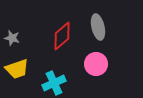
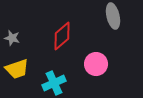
gray ellipse: moved 15 px right, 11 px up
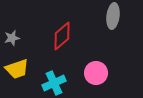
gray ellipse: rotated 20 degrees clockwise
gray star: rotated 28 degrees counterclockwise
pink circle: moved 9 px down
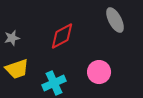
gray ellipse: moved 2 px right, 4 px down; rotated 35 degrees counterclockwise
red diamond: rotated 12 degrees clockwise
pink circle: moved 3 px right, 1 px up
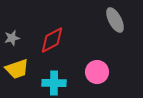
red diamond: moved 10 px left, 4 px down
pink circle: moved 2 px left
cyan cross: rotated 25 degrees clockwise
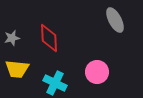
red diamond: moved 3 px left, 2 px up; rotated 64 degrees counterclockwise
yellow trapezoid: rotated 25 degrees clockwise
cyan cross: moved 1 px right; rotated 25 degrees clockwise
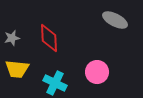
gray ellipse: rotated 35 degrees counterclockwise
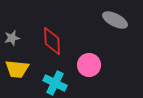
red diamond: moved 3 px right, 3 px down
pink circle: moved 8 px left, 7 px up
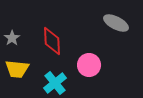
gray ellipse: moved 1 px right, 3 px down
gray star: rotated 21 degrees counterclockwise
cyan cross: rotated 25 degrees clockwise
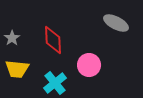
red diamond: moved 1 px right, 1 px up
